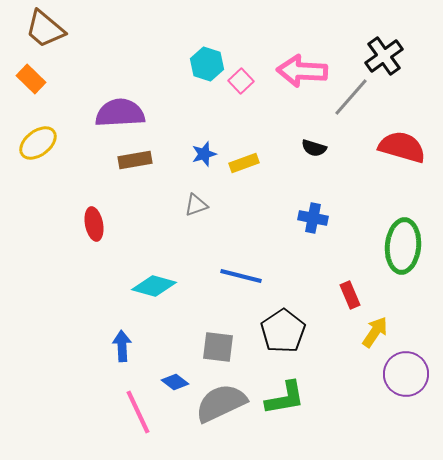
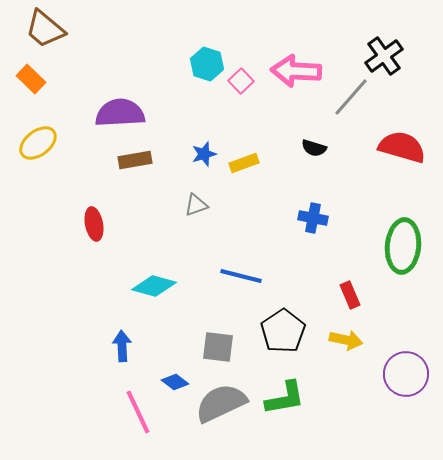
pink arrow: moved 6 px left
yellow arrow: moved 29 px left, 8 px down; rotated 68 degrees clockwise
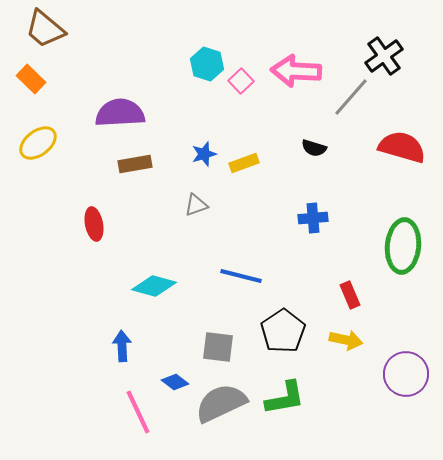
brown rectangle: moved 4 px down
blue cross: rotated 16 degrees counterclockwise
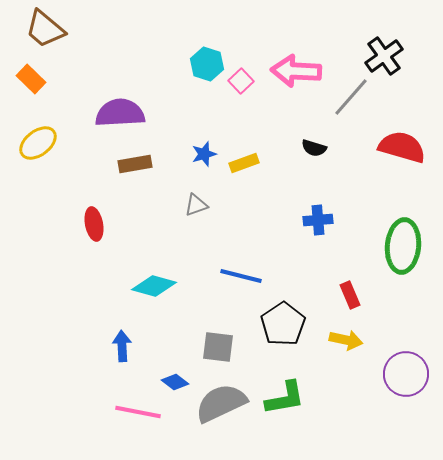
blue cross: moved 5 px right, 2 px down
black pentagon: moved 7 px up
pink line: rotated 54 degrees counterclockwise
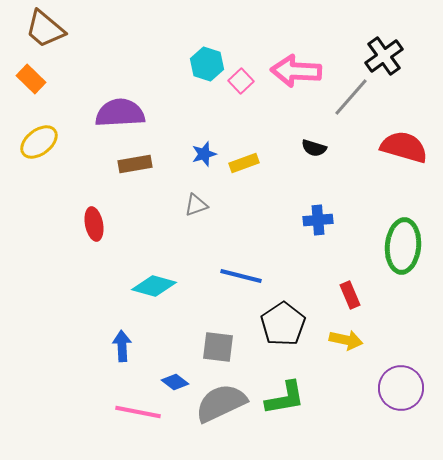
yellow ellipse: moved 1 px right, 1 px up
red semicircle: moved 2 px right
purple circle: moved 5 px left, 14 px down
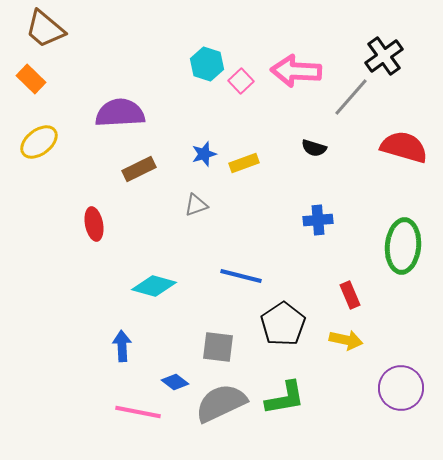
brown rectangle: moved 4 px right, 5 px down; rotated 16 degrees counterclockwise
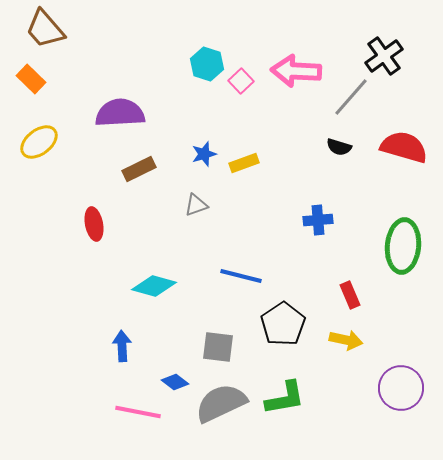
brown trapezoid: rotated 9 degrees clockwise
black semicircle: moved 25 px right, 1 px up
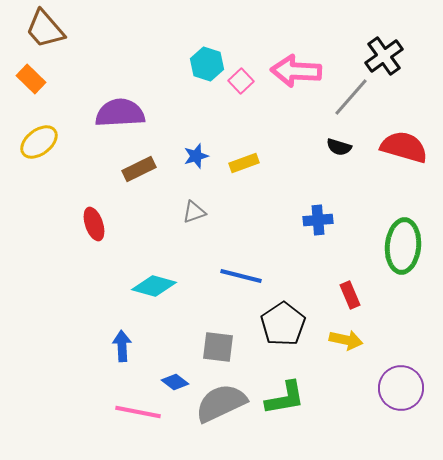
blue star: moved 8 px left, 2 px down
gray triangle: moved 2 px left, 7 px down
red ellipse: rotated 8 degrees counterclockwise
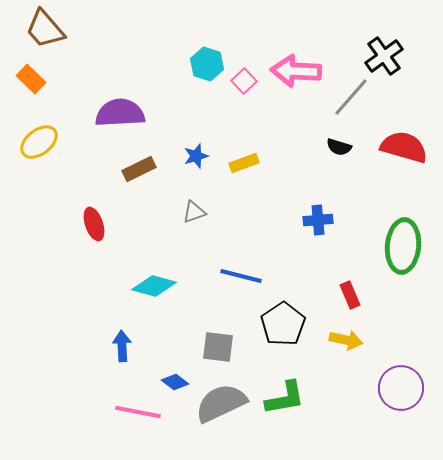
pink square: moved 3 px right
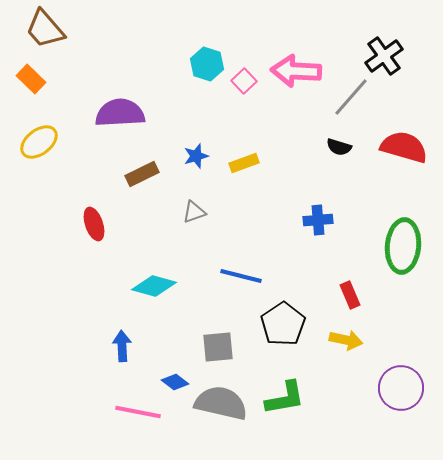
brown rectangle: moved 3 px right, 5 px down
gray square: rotated 12 degrees counterclockwise
gray semicircle: rotated 38 degrees clockwise
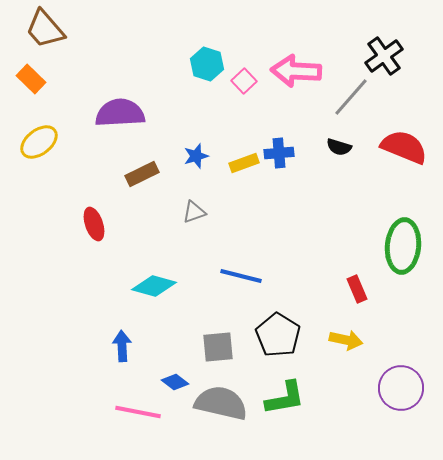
red semicircle: rotated 6 degrees clockwise
blue cross: moved 39 px left, 67 px up
red rectangle: moved 7 px right, 6 px up
black pentagon: moved 5 px left, 11 px down; rotated 6 degrees counterclockwise
